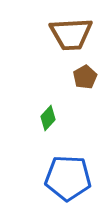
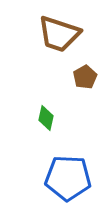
brown trapezoid: moved 12 px left; rotated 21 degrees clockwise
green diamond: moved 2 px left; rotated 30 degrees counterclockwise
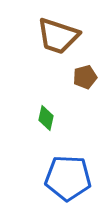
brown trapezoid: moved 1 px left, 2 px down
brown pentagon: rotated 15 degrees clockwise
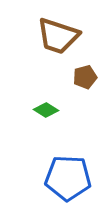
green diamond: moved 8 px up; rotated 70 degrees counterclockwise
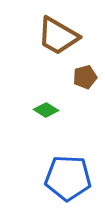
brown trapezoid: rotated 12 degrees clockwise
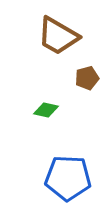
brown pentagon: moved 2 px right, 1 px down
green diamond: rotated 20 degrees counterclockwise
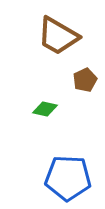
brown pentagon: moved 2 px left, 2 px down; rotated 10 degrees counterclockwise
green diamond: moved 1 px left, 1 px up
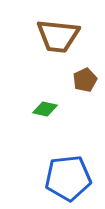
brown trapezoid: rotated 24 degrees counterclockwise
blue pentagon: rotated 9 degrees counterclockwise
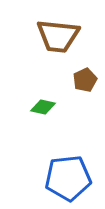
green diamond: moved 2 px left, 2 px up
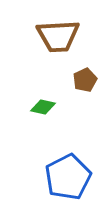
brown trapezoid: rotated 9 degrees counterclockwise
blue pentagon: moved 1 px up; rotated 21 degrees counterclockwise
